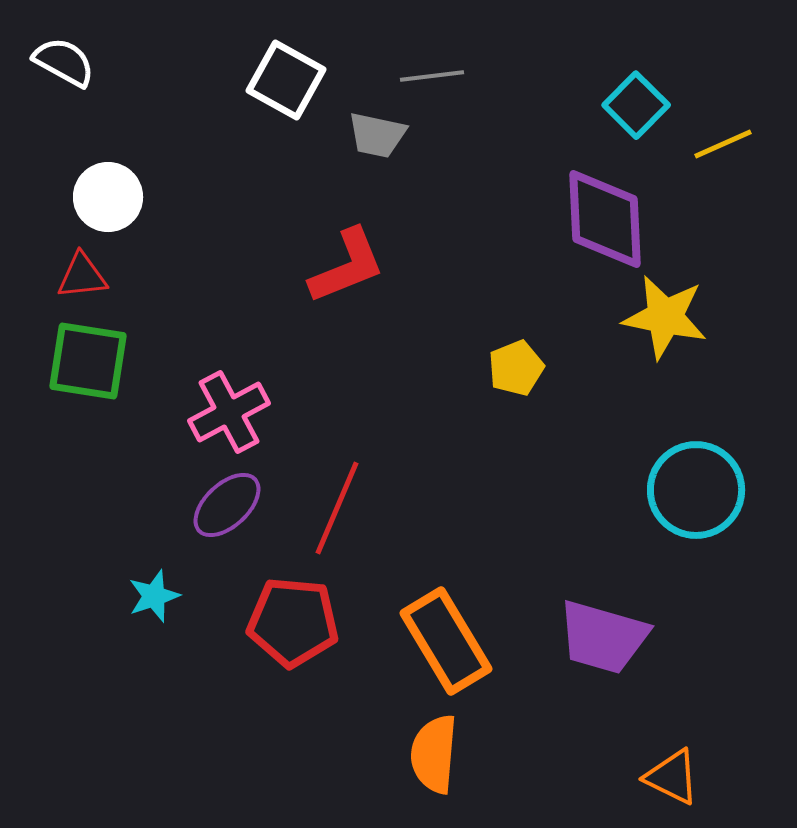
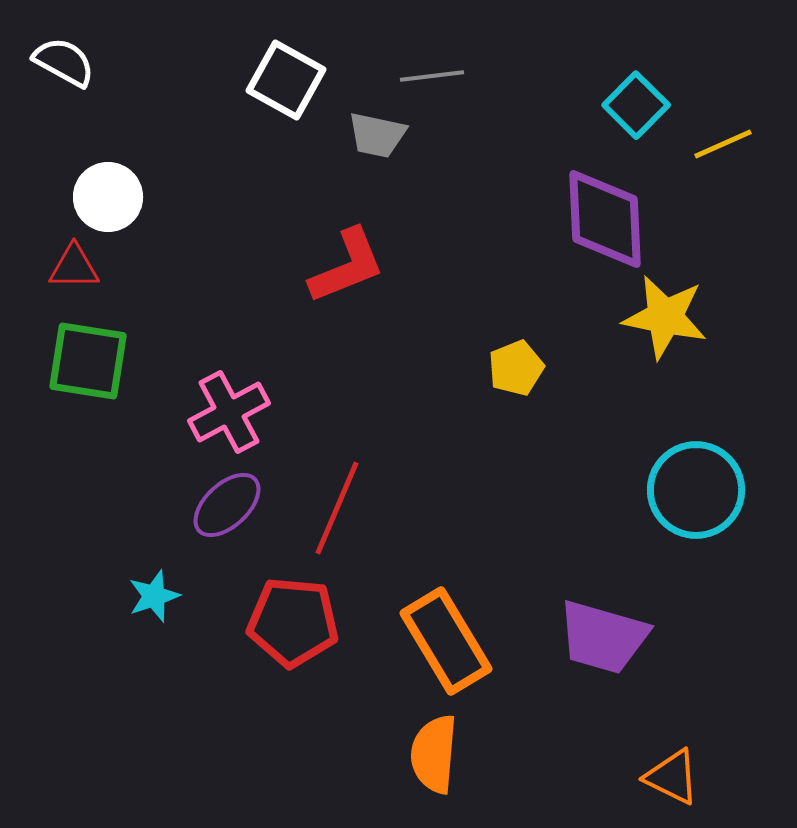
red triangle: moved 8 px left, 9 px up; rotated 6 degrees clockwise
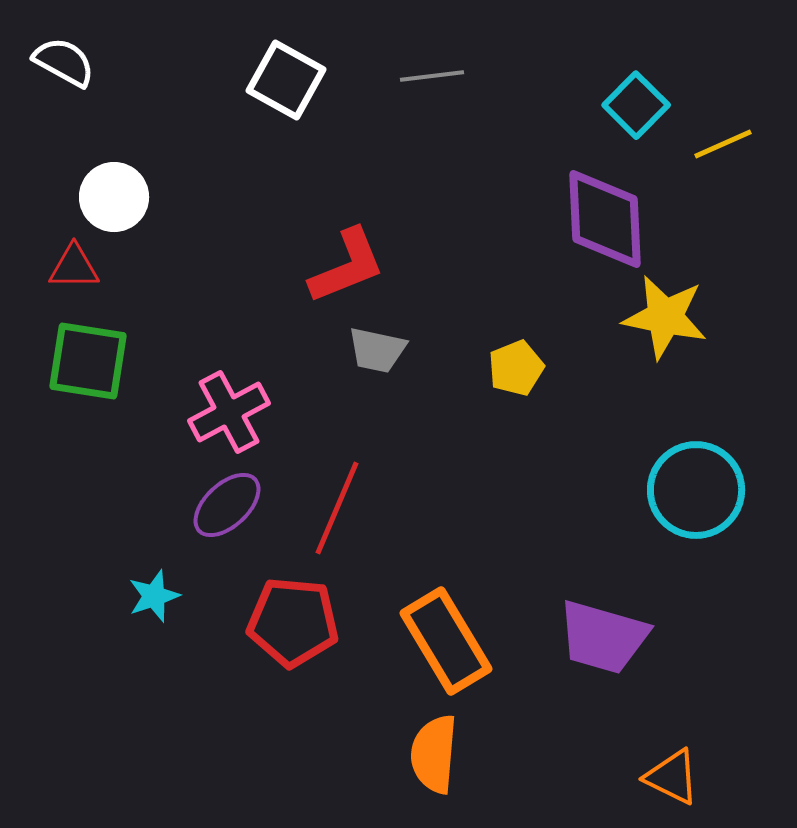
gray trapezoid: moved 215 px down
white circle: moved 6 px right
